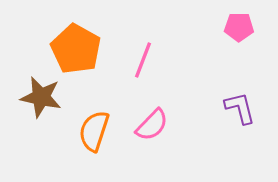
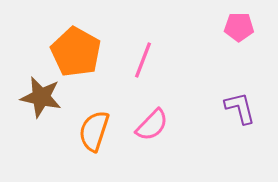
orange pentagon: moved 3 px down
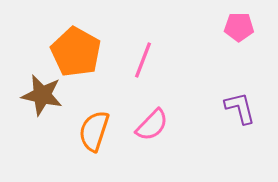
brown star: moved 1 px right, 2 px up
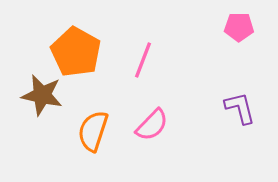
orange semicircle: moved 1 px left
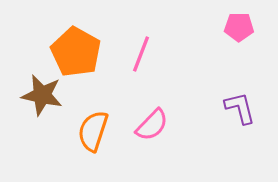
pink line: moved 2 px left, 6 px up
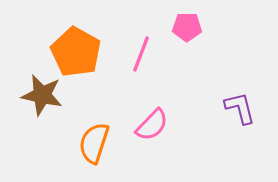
pink pentagon: moved 52 px left
orange semicircle: moved 1 px right, 12 px down
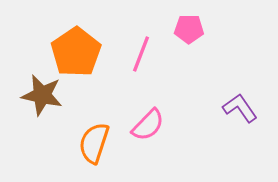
pink pentagon: moved 2 px right, 2 px down
orange pentagon: rotated 9 degrees clockwise
purple L-shape: rotated 21 degrees counterclockwise
pink semicircle: moved 4 px left
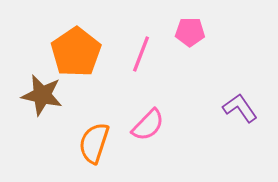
pink pentagon: moved 1 px right, 3 px down
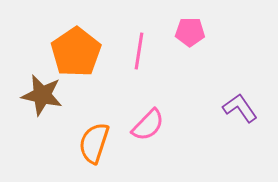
pink line: moved 2 px left, 3 px up; rotated 12 degrees counterclockwise
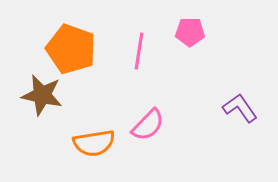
orange pentagon: moved 5 px left, 3 px up; rotated 18 degrees counterclockwise
orange semicircle: rotated 117 degrees counterclockwise
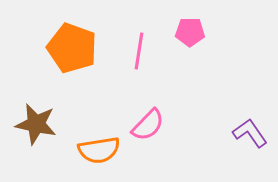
orange pentagon: moved 1 px right, 1 px up
brown star: moved 6 px left, 29 px down
purple L-shape: moved 10 px right, 25 px down
orange semicircle: moved 5 px right, 7 px down
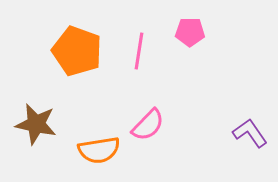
orange pentagon: moved 5 px right, 3 px down
